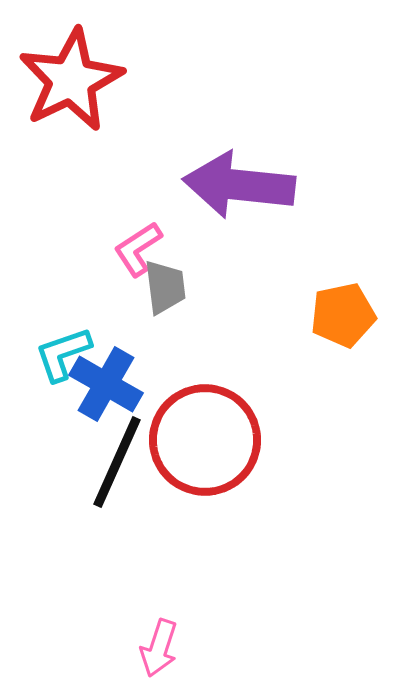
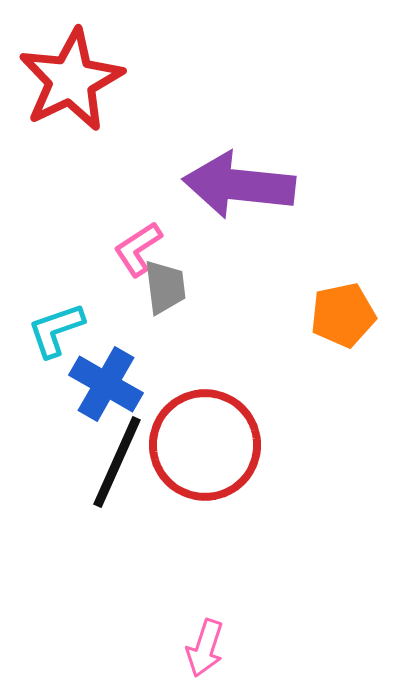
cyan L-shape: moved 7 px left, 24 px up
red circle: moved 5 px down
pink arrow: moved 46 px right
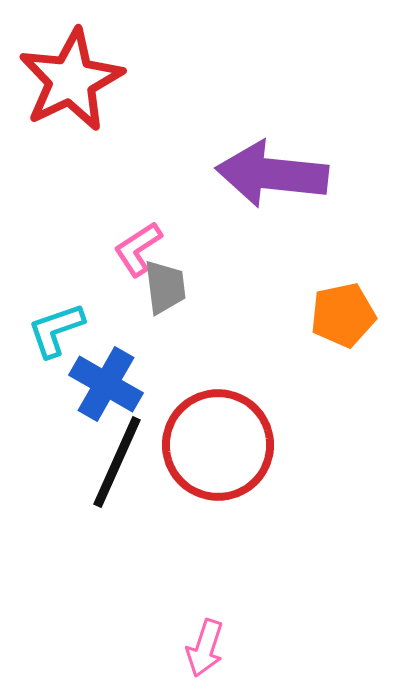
purple arrow: moved 33 px right, 11 px up
red circle: moved 13 px right
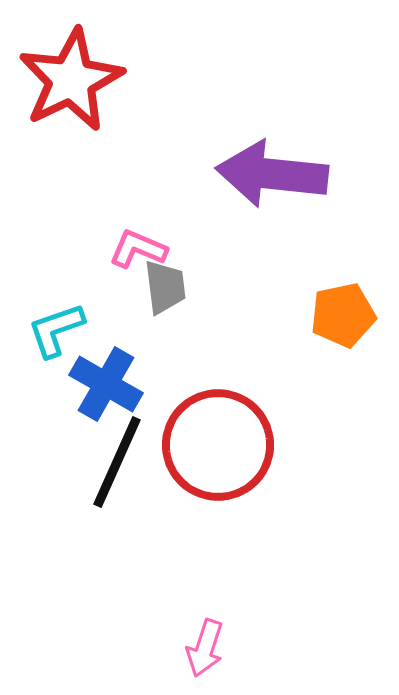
pink L-shape: rotated 56 degrees clockwise
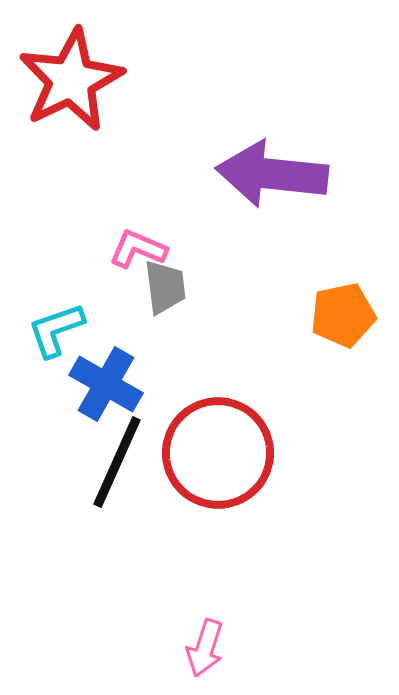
red circle: moved 8 px down
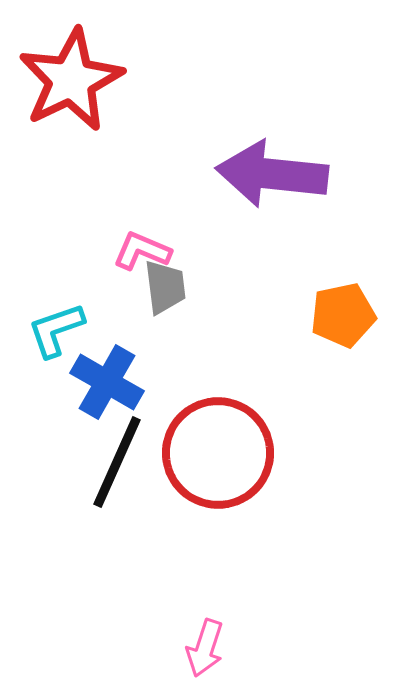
pink L-shape: moved 4 px right, 2 px down
blue cross: moved 1 px right, 2 px up
